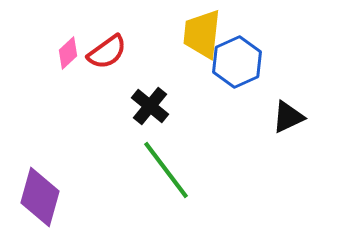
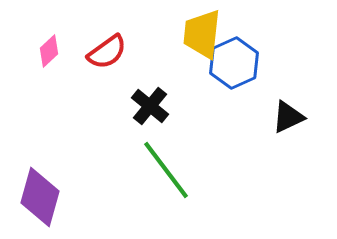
pink diamond: moved 19 px left, 2 px up
blue hexagon: moved 3 px left, 1 px down
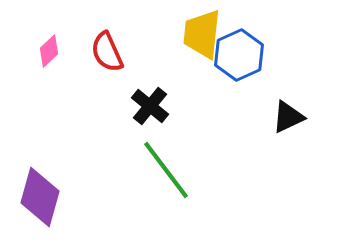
red semicircle: rotated 102 degrees clockwise
blue hexagon: moved 5 px right, 8 px up
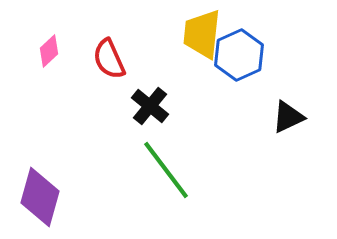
red semicircle: moved 2 px right, 7 px down
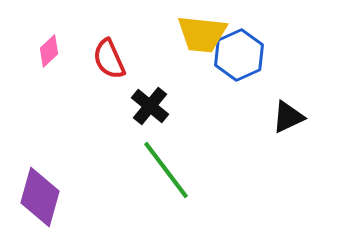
yellow trapezoid: rotated 90 degrees counterclockwise
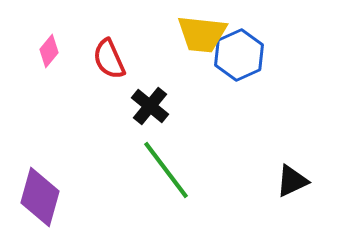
pink diamond: rotated 8 degrees counterclockwise
black triangle: moved 4 px right, 64 px down
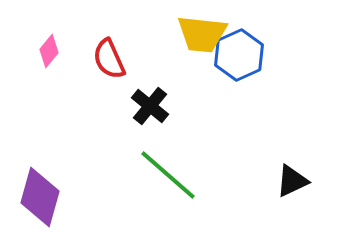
green line: moved 2 px right, 5 px down; rotated 12 degrees counterclockwise
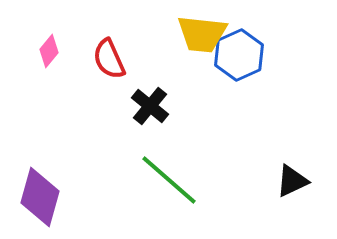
green line: moved 1 px right, 5 px down
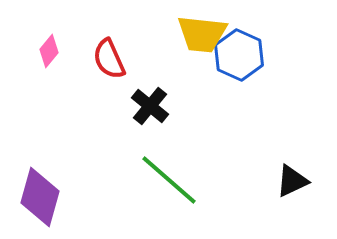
blue hexagon: rotated 12 degrees counterclockwise
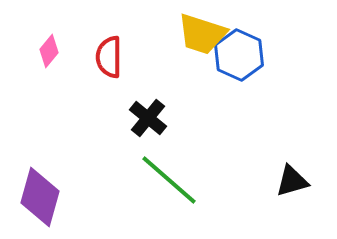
yellow trapezoid: rotated 12 degrees clockwise
red semicircle: moved 2 px up; rotated 24 degrees clockwise
black cross: moved 2 px left, 12 px down
black triangle: rotated 9 degrees clockwise
